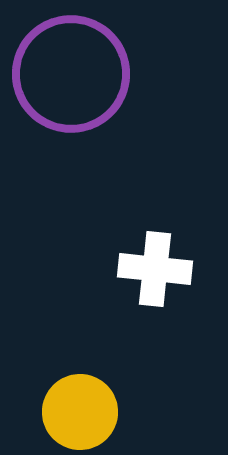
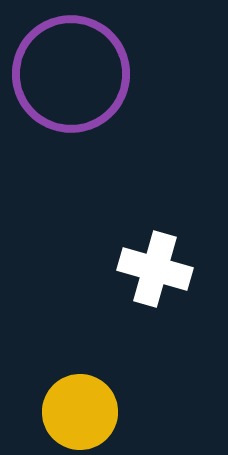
white cross: rotated 10 degrees clockwise
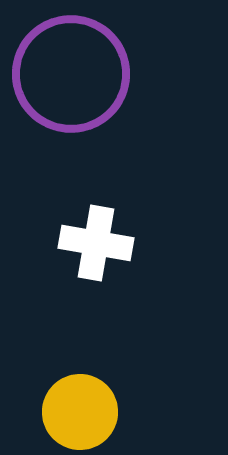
white cross: moved 59 px left, 26 px up; rotated 6 degrees counterclockwise
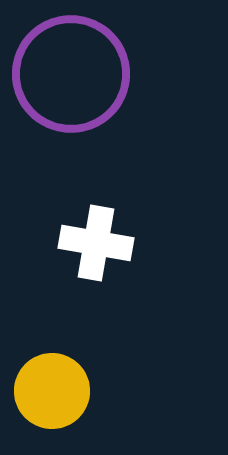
yellow circle: moved 28 px left, 21 px up
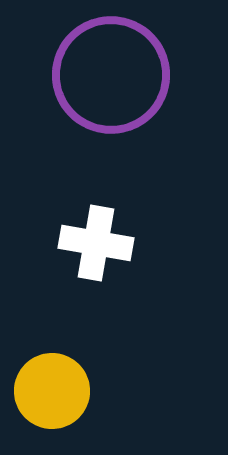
purple circle: moved 40 px right, 1 px down
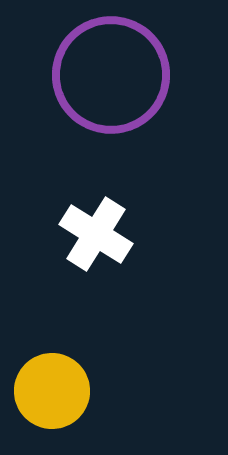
white cross: moved 9 px up; rotated 22 degrees clockwise
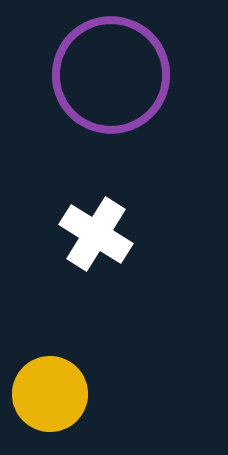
yellow circle: moved 2 px left, 3 px down
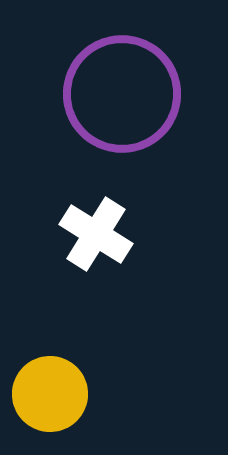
purple circle: moved 11 px right, 19 px down
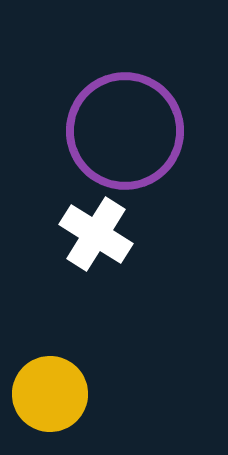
purple circle: moved 3 px right, 37 px down
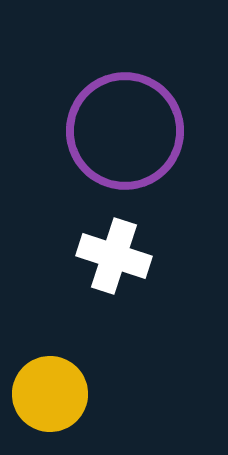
white cross: moved 18 px right, 22 px down; rotated 14 degrees counterclockwise
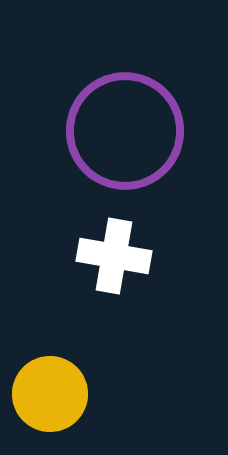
white cross: rotated 8 degrees counterclockwise
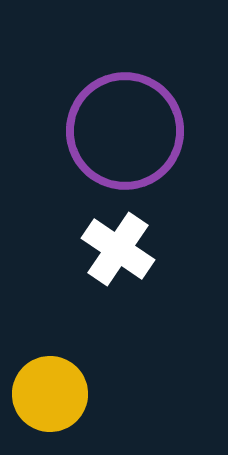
white cross: moved 4 px right, 7 px up; rotated 24 degrees clockwise
